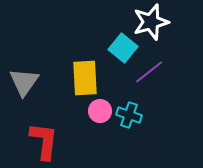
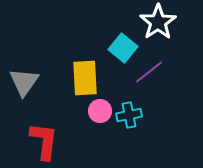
white star: moved 7 px right; rotated 18 degrees counterclockwise
cyan cross: rotated 30 degrees counterclockwise
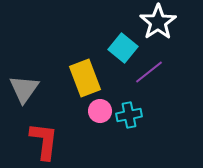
yellow rectangle: rotated 18 degrees counterclockwise
gray triangle: moved 7 px down
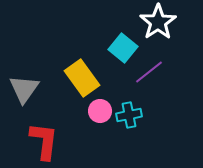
yellow rectangle: moved 3 px left; rotated 15 degrees counterclockwise
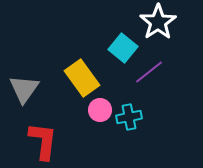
pink circle: moved 1 px up
cyan cross: moved 2 px down
red L-shape: moved 1 px left
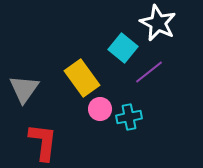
white star: moved 1 px down; rotated 12 degrees counterclockwise
pink circle: moved 1 px up
red L-shape: moved 1 px down
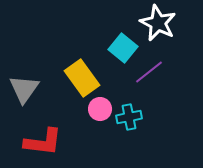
red L-shape: rotated 90 degrees clockwise
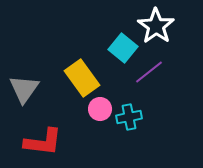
white star: moved 2 px left, 3 px down; rotated 9 degrees clockwise
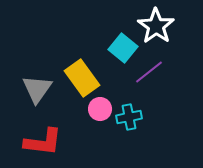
gray triangle: moved 13 px right
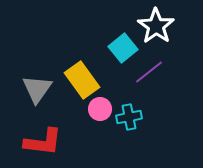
cyan square: rotated 12 degrees clockwise
yellow rectangle: moved 2 px down
